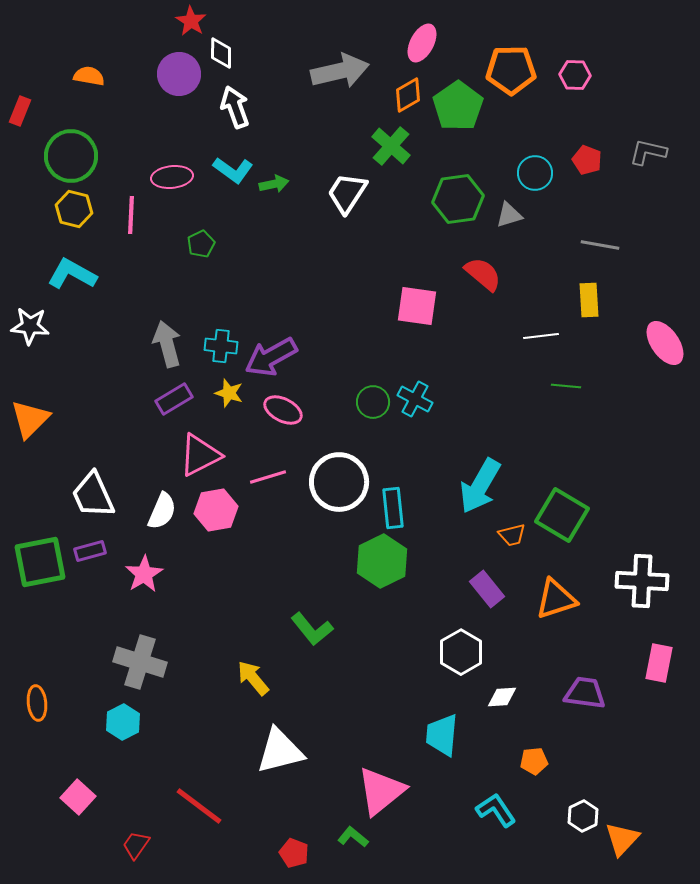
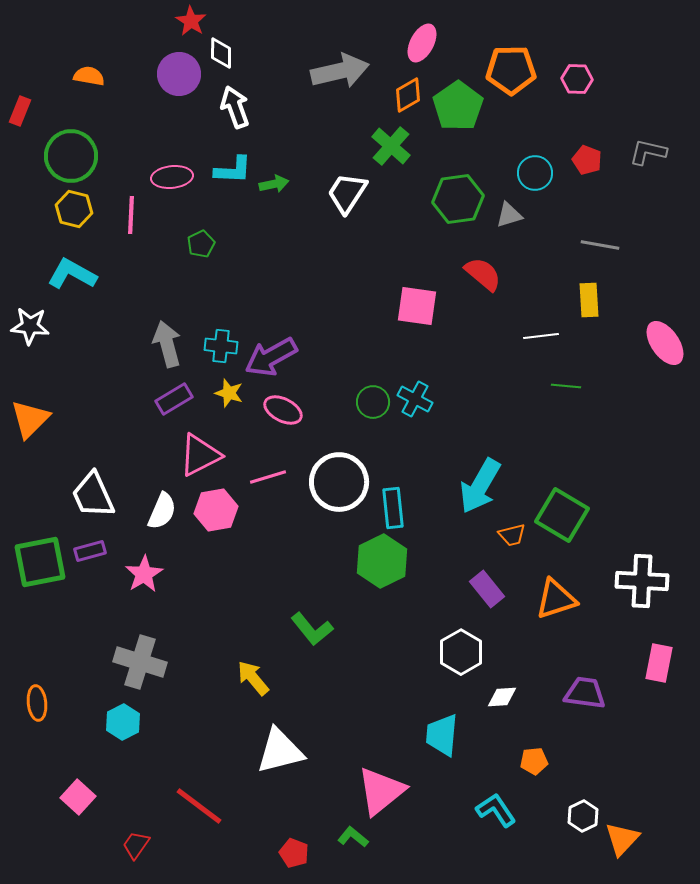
pink hexagon at (575, 75): moved 2 px right, 4 px down
cyan L-shape at (233, 170): rotated 33 degrees counterclockwise
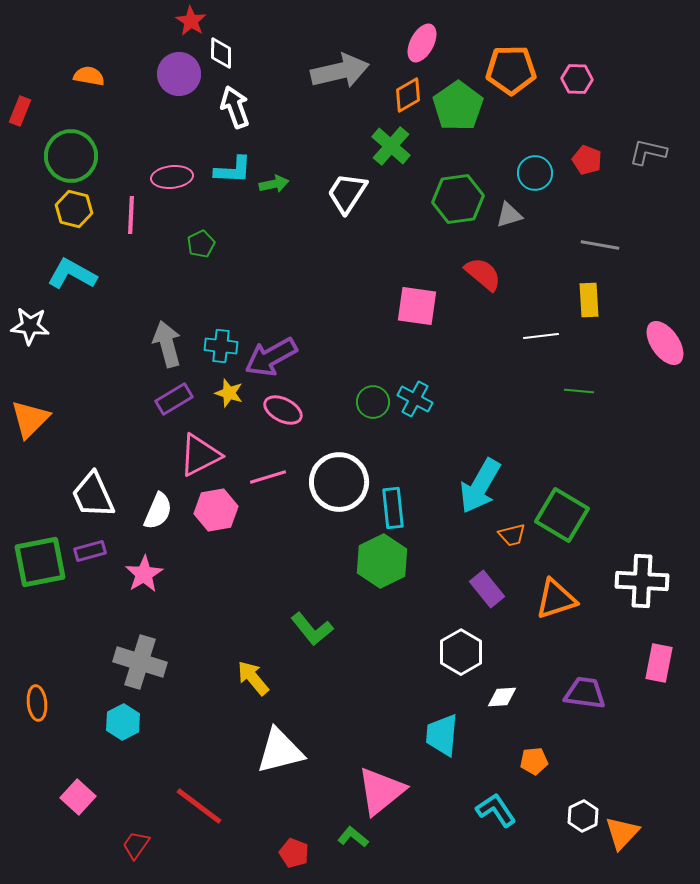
green line at (566, 386): moved 13 px right, 5 px down
white semicircle at (162, 511): moved 4 px left
orange triangle at (622, 839): moved 6 px up
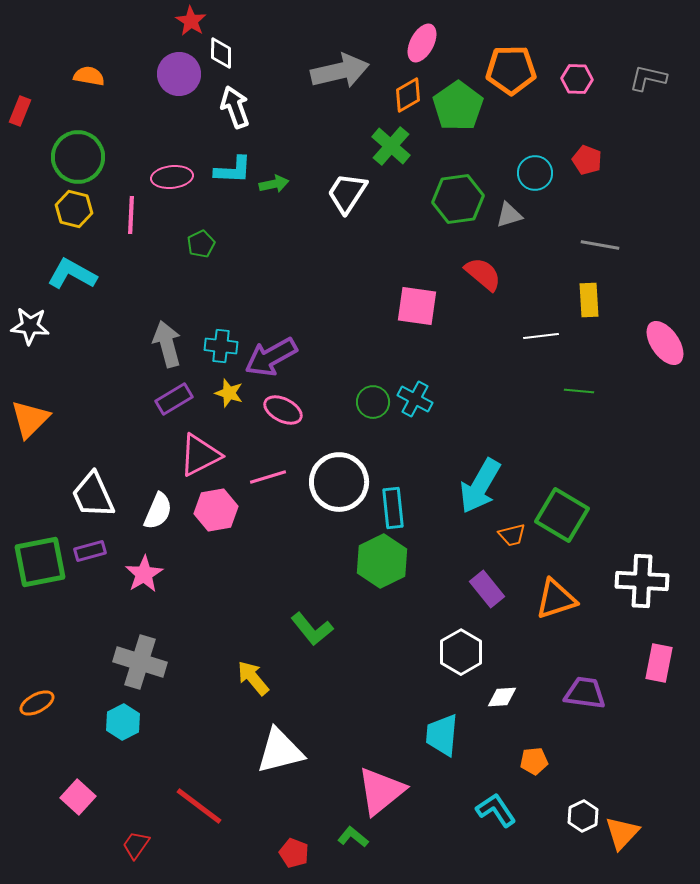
gray L-shape at (648, 152): moved 74 px up
green circle at (71, 156): moved 7 px right, 1 px down
orange ellipse at (37, 703): rotated 68 degrees clockwise
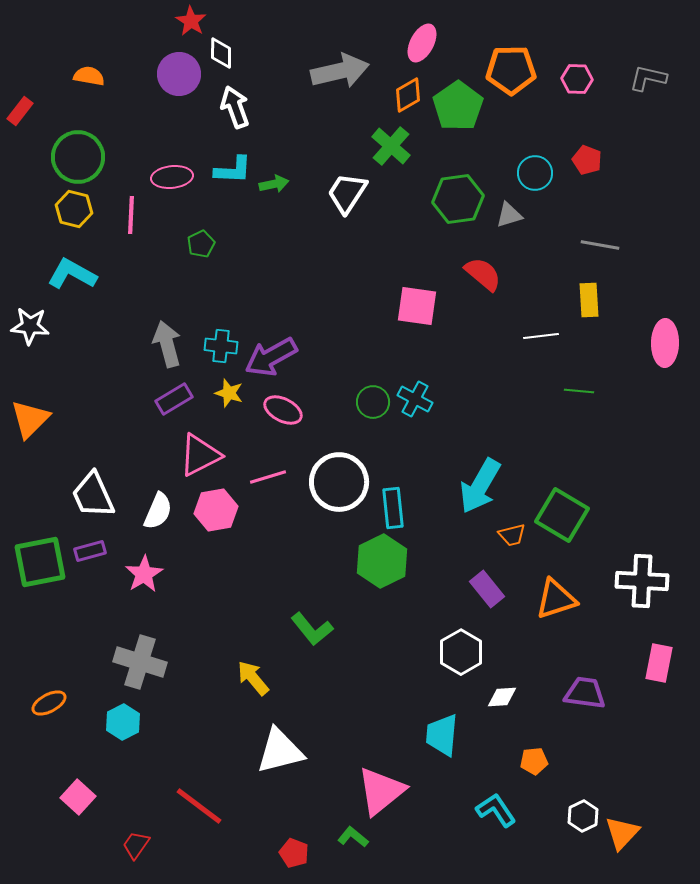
red rectangle at (20, 111): rotated 16 degrees clockwise
pink ellipse at (665, 343): rotated 36 degrees clockwise
orange ellipse at (37, 703): moved 12 px right
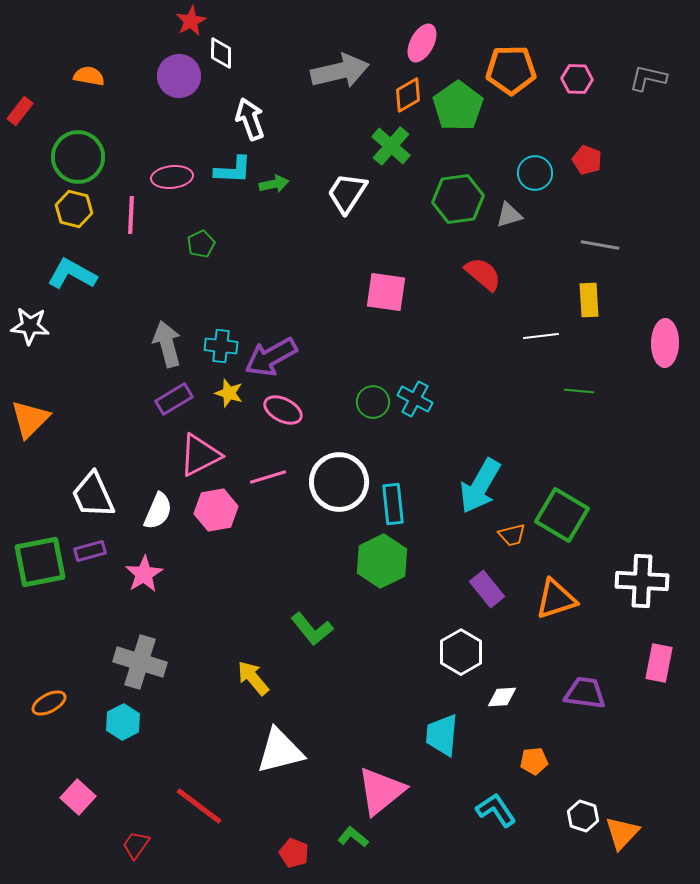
red star at (191, 21): rotated 12 degrees clockwise
purple circle at (179, 74): moved 2 px down
white arrow at (235, 107): moved 15 px right, 12 px down
pink square at (417, 306): moved 31 px left, 14 px up
cyan rectangle at (393, 508): moved 4 px up
white hexagon at (583, 816): rotated 16 degrees counterclockwise
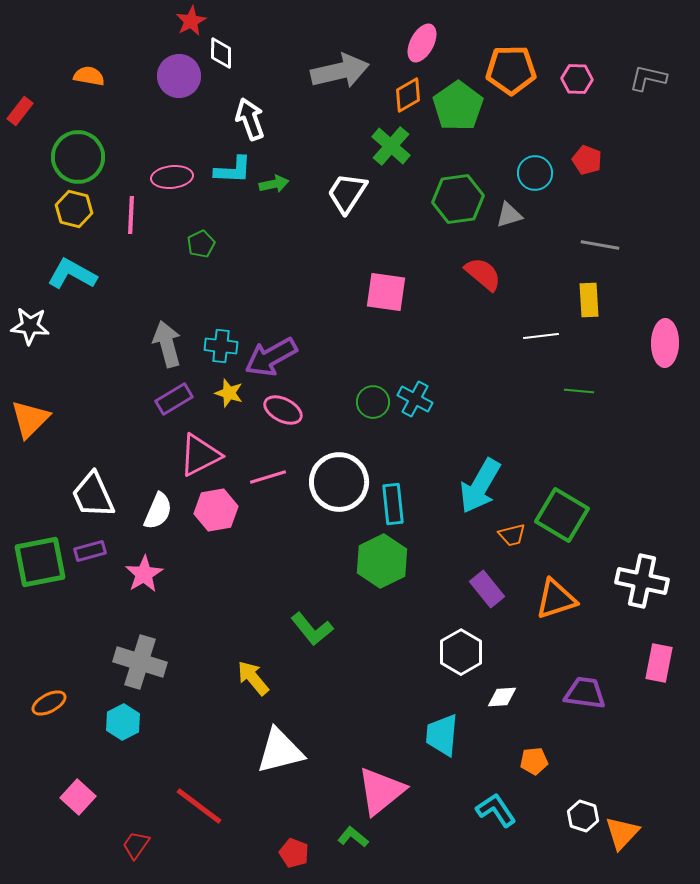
white cross at (642, 581): rotated 9 degrees clockwise
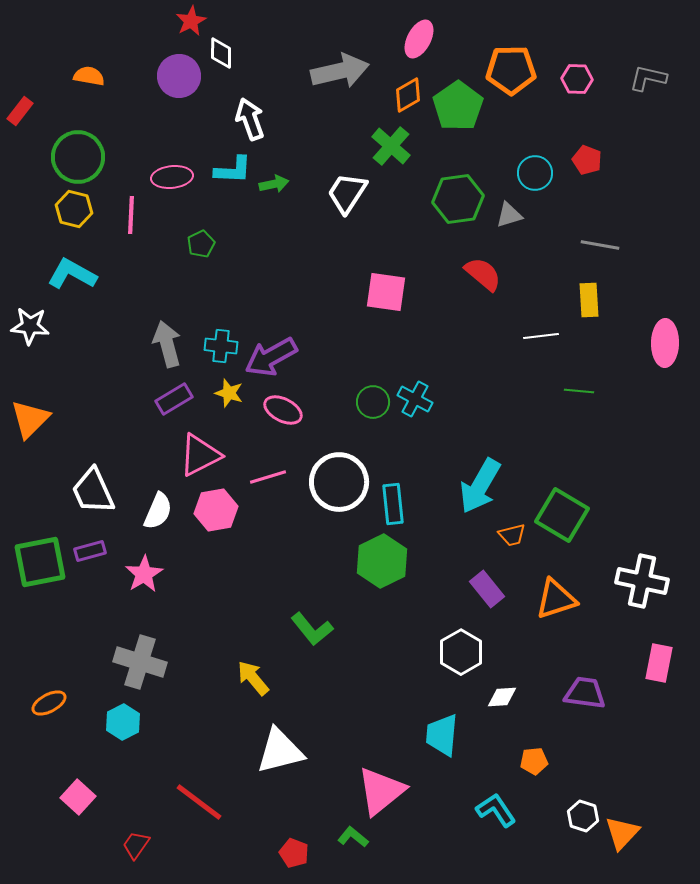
pink ellipse at (422, 43): moved 3 px left, 4 px up
white trapezoid at (93, 495): moved 4 px up
red line at (199, 806): moved 4 px up
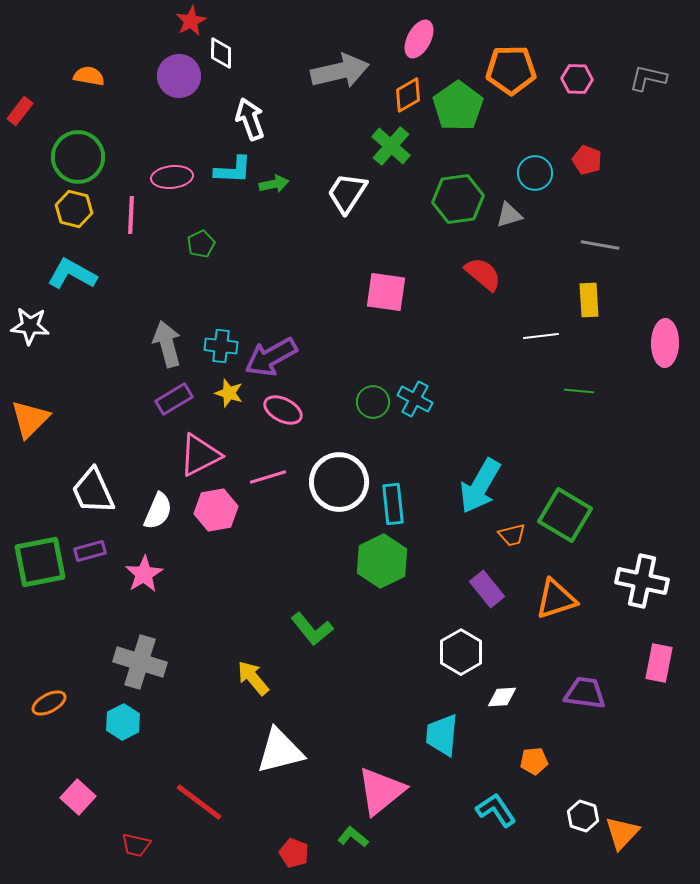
green square at (562, 515): moved 3 px right
red trapezoid at (136, 845): rotated 112 degrees counterclockwise
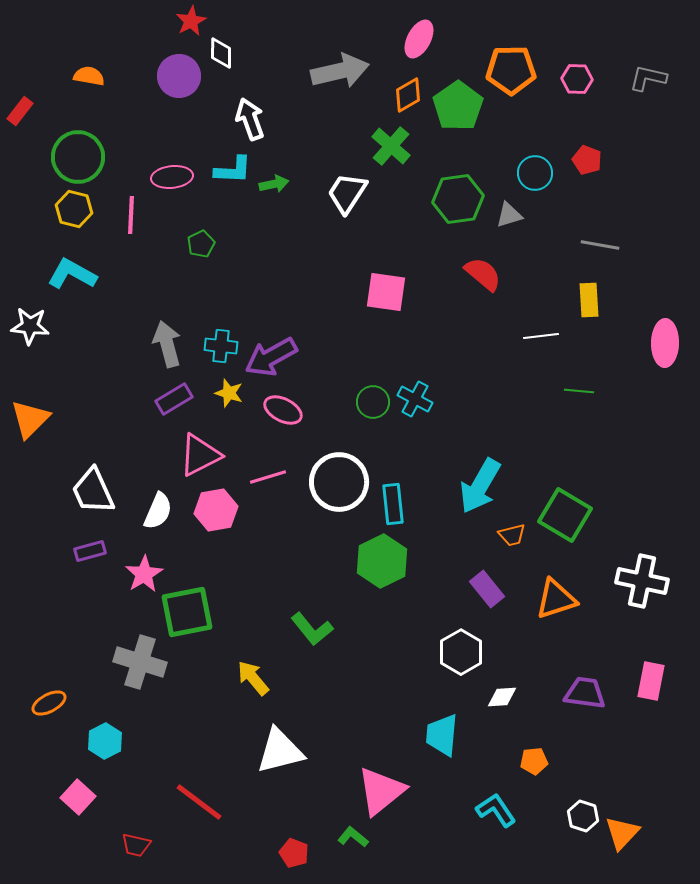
green square at (40, 562): moved 147 px right, 50 px down
pink rectangle at (659, 663): moved 8 px left, 18 px down
cyan hexagon at (123, 722): moved 18 px left, 19 px down
